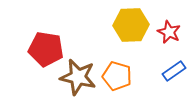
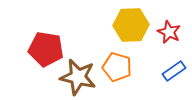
orange pentagon: moved 9 px up
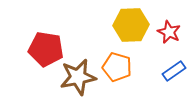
brown star: rotated 24 degrees counterclockwise
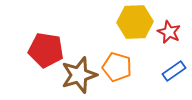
yellow hexagon: moved 4 px right, 3 px up
red pentagon: moved 1 px down
brown star: moved 1 px right, 2 px up; rotated 6 degrees counterclockwise
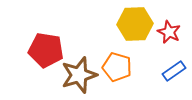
yellow hexagon: moved 2 px down
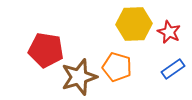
yellow hexagon: moved 1 px left
blue rectangle: moved 1 px left, 2 px up
brown star: moved 2 px down
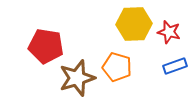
red star: rotated 10 degrees counterclockwise
red pentagon: moved 4 px up
blue rectangle: moved 2 px right, 3 px up; rotated 15 degrees clockwise
brown star: moved 2 px left, 1 px down
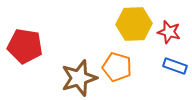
red pentagon: moved 21 px left
blue rectangle: rotated 40 degrees clockwise
brown star: moved 2 px right
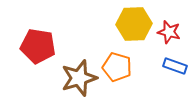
red pentagon: moved 13 px right
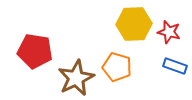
red pentagon: moved 3 px left, 5 px down
brown star: moved 3 px left; rotated 9 degrees counterclockwise
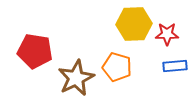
red star: moved 2 px left, 2 px down; rotated 15 degrees counterclockwise
blue rectangle: rotated 25 degrees counterclockwise
